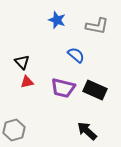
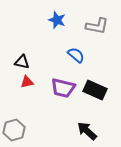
black triangle: rotated 35 degrees counterclockwise
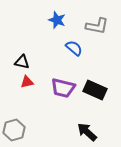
blue semicircle: moved 2 px left, 7 px up
black arrow: moved 1 px down
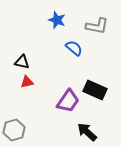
purple trapezoid: moved 5 px right, 13 px down; rotated 70 degrees counterclockwise
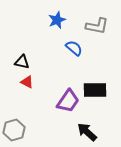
blue star: rotated 30 degrees clockwise
red triangle: rotated 40 degrees clockwise
black rectangle: rotated 25 degrees counterclockwise
